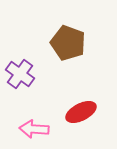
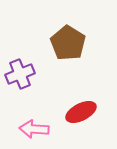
brown pentagon: rotated 12 degrees clockwise
purple cross: rotated 32 degrees clockwise
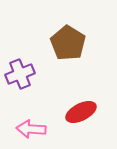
pink arrow: moved 3 px left
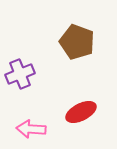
brown pentagon: moved 9 px right, 1 px up; rotated 12 degrees counterclockwise
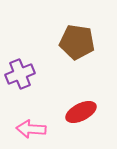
brown pentagon: rotated 12 degrees counterclockwise
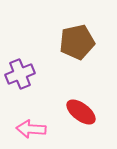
brown pentagon: rotated 20 degrees counterclockwise
red ellipse: rotated 64 degrees clockwise
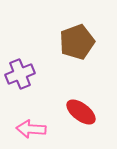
brown pentagon: rotated 8 degrees counterclockwise
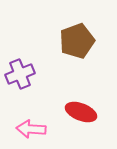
brown pentagon: moved 1 px up
red ellipse: rotated 16 degrees counterclockwise
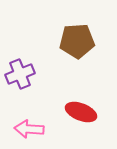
brown pentagon: rotated 16 degrees clockwise
pink arrow: moved 2 px left
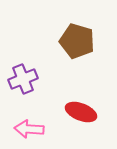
brown pentagon: rotated 20 degrees clockwise
purple cross: moved 3 px right, 5 px down
